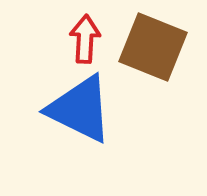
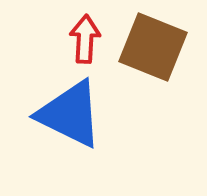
blue triangle: moved 10 px left, 5 px down
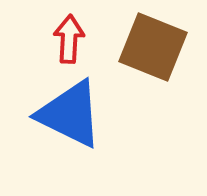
red arrow: moved 16 px left
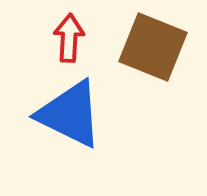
red arrow: moved 1 px up
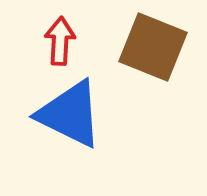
red arrow: moved 9 px left, 3 px down
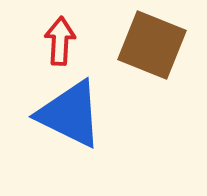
brown square: moved 1 px left, 2 px up
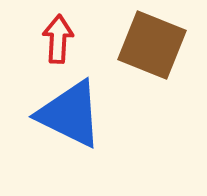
red arrow: moved 2 px left, 2 px up
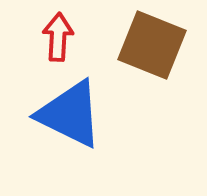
red arrow: moved 2 px up
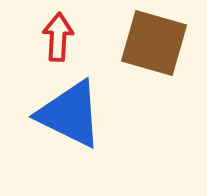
brown square: moved 2 px right, 2 px up; rotated 6 degrees counterclockwise
